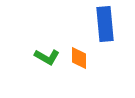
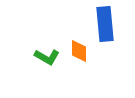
orange diamond: moved 7 px up
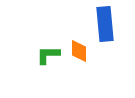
green L-shape: moved 1 px right, 2 px up; rotated 150 degrees clockwise
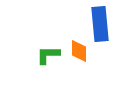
blue rectangle: moved 5 px left
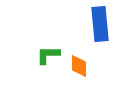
orange diamond: moved 15 px down
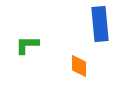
green L-shape: moved 21 px left, 10 px up
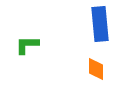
orange diamond: moved 17 px right, 3 px down
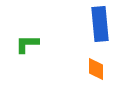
green L-shape: moved 1 px up
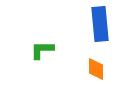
green L-shape: moved 15 px right, 6 px down
